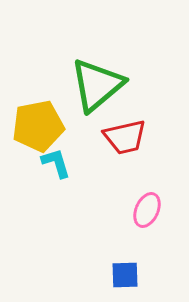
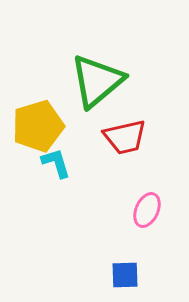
green triangle: moved 4 px up
yellow pentagon: rotated 6 degrees counterclockwise
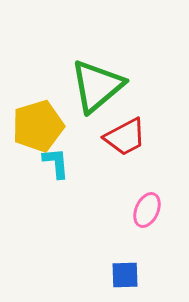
green triangle: moved 5 px down
red trapezoid: rotated 15 degrees counterclockwise
cyan L-shape: rotated 12 degrees clockwise
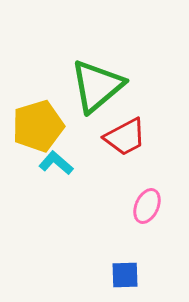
cyan L-shape: rotated 44 degrees counterclockwise
pink ellipse: moved 4 px up
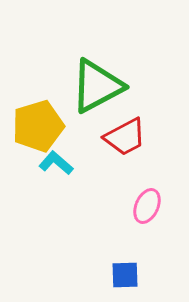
green triangle: rotated 12 degrees clockwise
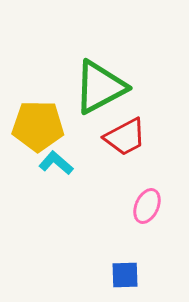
green triangle: moved 3 px right, 1 px down
yellow pentagon: rotated 18 degrees clockwise
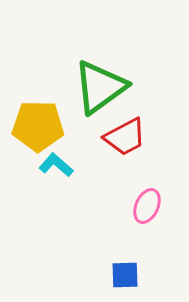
green triangle: rotated 8 degrees counterclockwise
cyan L-shape: moved 2 px down
